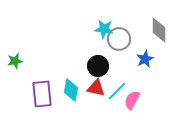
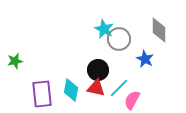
cyan star: rotated 18 degrees clockwise
blue star: rotated 18 degrees counterclockwise
black circle: moved 4 px down
cyan line: moved 2 px right, 3 px up
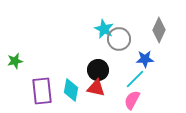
gray diamond: rotated 25 degrees clockwise
blue star: rotated 30 degrees counterclockwise
cyan line: moved 16 px right, 9 px up
purple rectangle: moved 3 px up
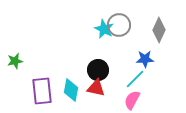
gray circle: moved 14 px up
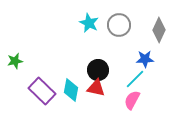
cyan star: moved 15 px left, 6 px up
purple rectangle: rotated 40 degrees counterclockwise
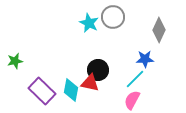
gray circle: moved 6 px left, 8 px up
red triangle: moved 6 px left, 5 px up
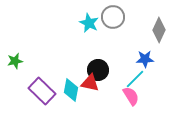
pink semicircle: moved 1 px left, 4 px up; rotated 120 degrees clockwise
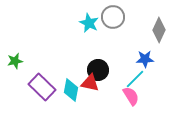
purple rectangle: moved 4 px up
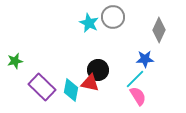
pink semicircle: moved 7 px right
